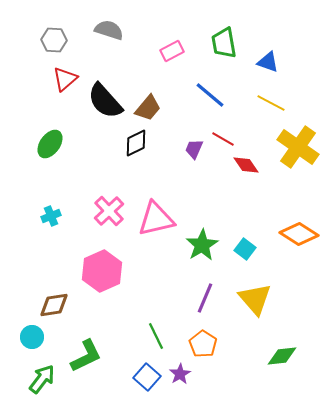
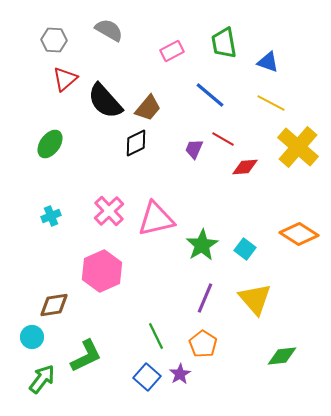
gray semicircle: rotated 12 degrees clockwise
yellow cross: rotated 6 degrees clockwise
red diamond: moved 1 px left, 2 px down; rotated 60 degrees counterclockwise
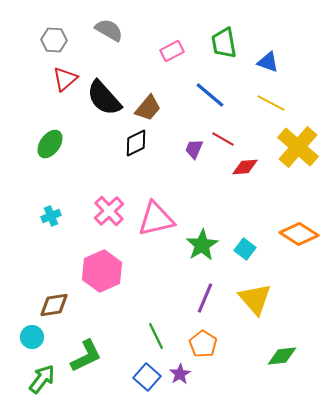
black semicircle: moved 1 px left, 3 px up
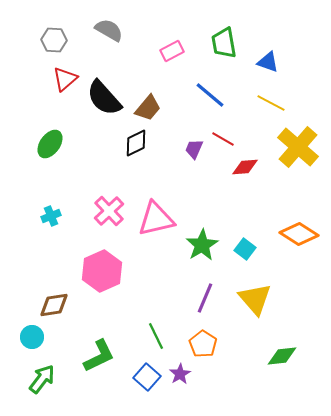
green L-shape: moved 13 px right
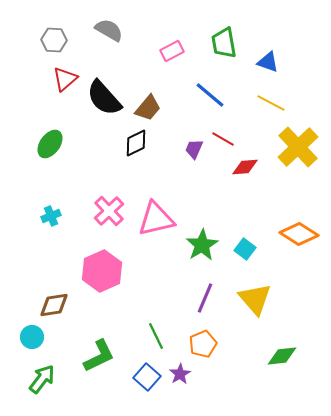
yellow cross: rotated 6 degrees clockwise
orange pentagon: rotated 16 degrees clockwise
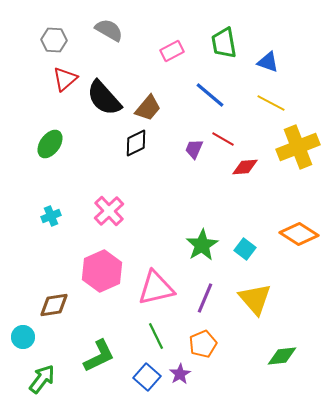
yellow cross: rotated 21 degrees clockwise
pink triangle: moved 69 px down
cyan circle: moved 9 px left
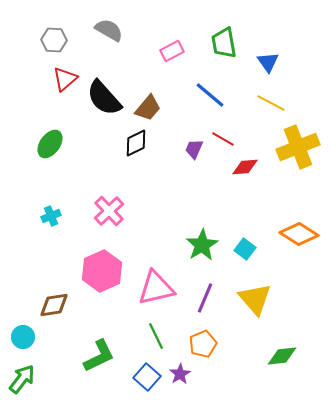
blue triangle: rotated 35 degrees clockwise
green arrow: moved 20 px left
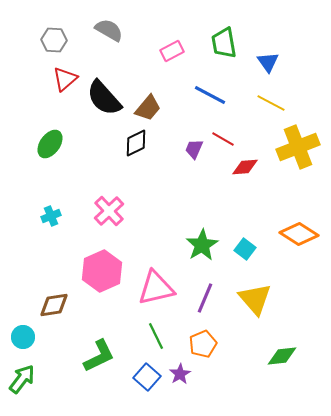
blue line: rotated 12 degrees counterclockwise
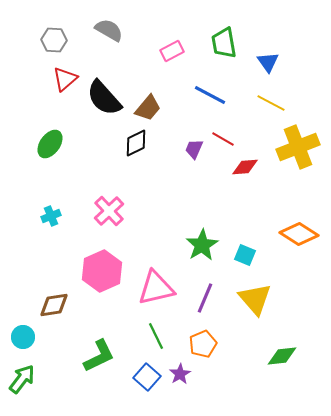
cyan square: moved 6 px down; rotated 15 degrees counterclockwise
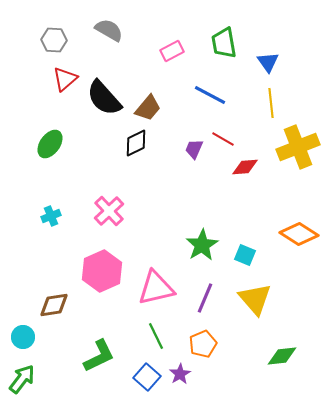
yellow line: rotated 56 degrees clockwise
